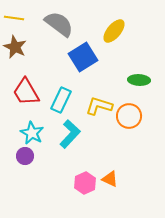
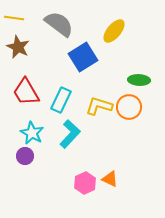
brown star: moved 3 px right
orange circle: moved 9 px up
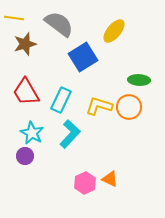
brown star: moved 7 px right, 3 px up; rotated 30 degrees clockwise
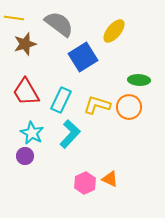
yellow L-shape: moved 2 px left, 1 px up
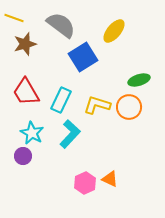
yellow line: rotated 12 degrees clockwise
gray semicircle: moved 2 px right, 1 px down
green ellipse: rotated 20 degrees counterclockwise
purple circle: moved 2 px left
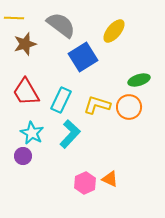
yellow line: rotated 18 degrees counterclockwise
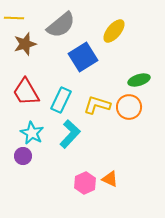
gray semicircle: rotated 104 degrees clockwise
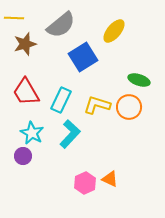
green ellipse: rotated 35 degrees clockwise
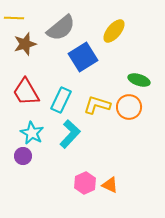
gray semicircle: moved 3 px down
orange triangle: moved 6 px down
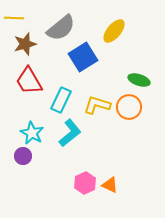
red trapezoid: moved 3 px right, 11 px up
cyan L-shape: moved 1 px up; rotated 8 degrees clockwise
